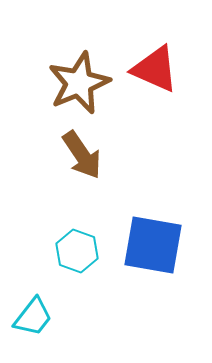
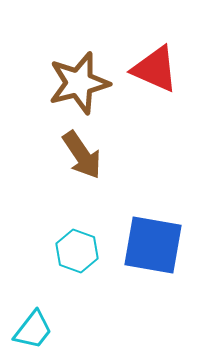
brown star: rotated 8 degrees clockwise
cyan trapezoid: moved 13 px down
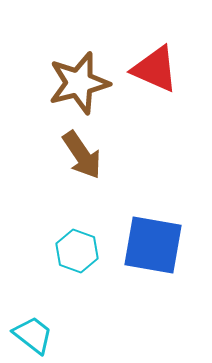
cyan trapezoid: moved 5 px down; rotated 90 degrees counterclockwise
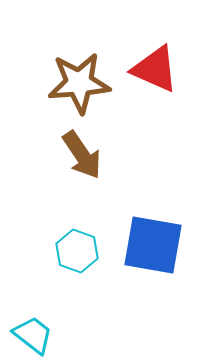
brown star: rotated 10 degrees clockwise
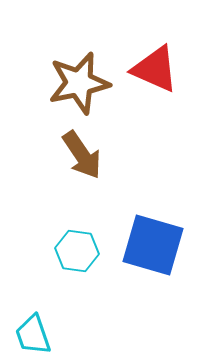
brown star: rotated 8 degrees counterclockwise
blue square: rotated 6 degrees clockwise
cyan hexagon: rotated 12 degrees counterclockwise
cyan trapezoid: rotated 147 degrees counterclockwise
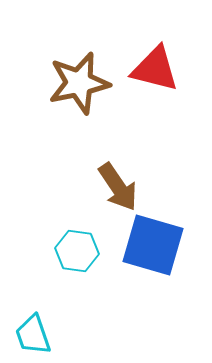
red triangle: rotated 10 degrees counterclockwise
brown arrow: moved 36 px right, 32 px down
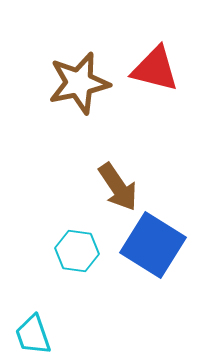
blue square: rotated 16 degrees clockwise
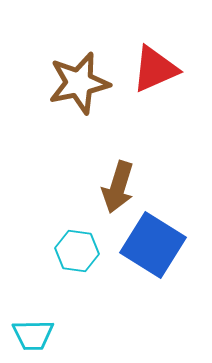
red triangle: rotated 38 degrees counterclockwise
brown arrow: rotated 51 degrees clockwise
cyan trapezoid: rotated 72 degrees counterclockwise
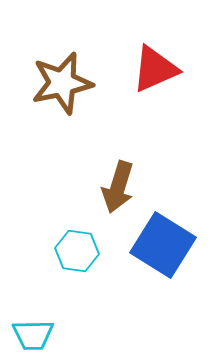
brown star: moved 17 px left
blue square: moved 10 px right
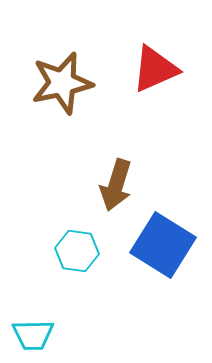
brown arrow: moved 2 px left, 2 px up
